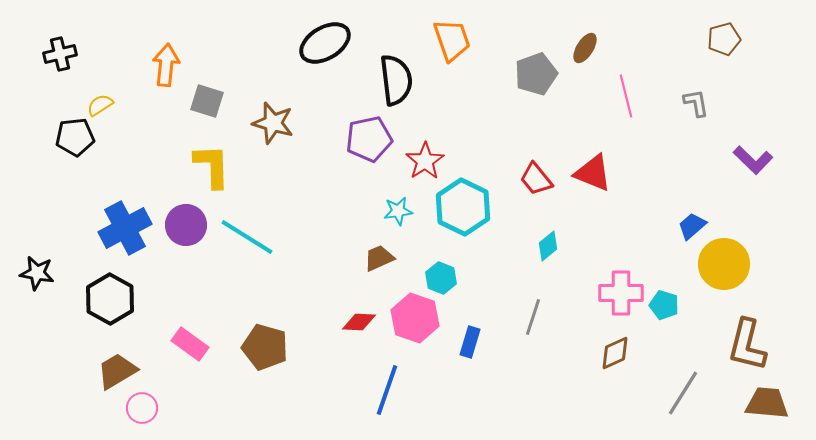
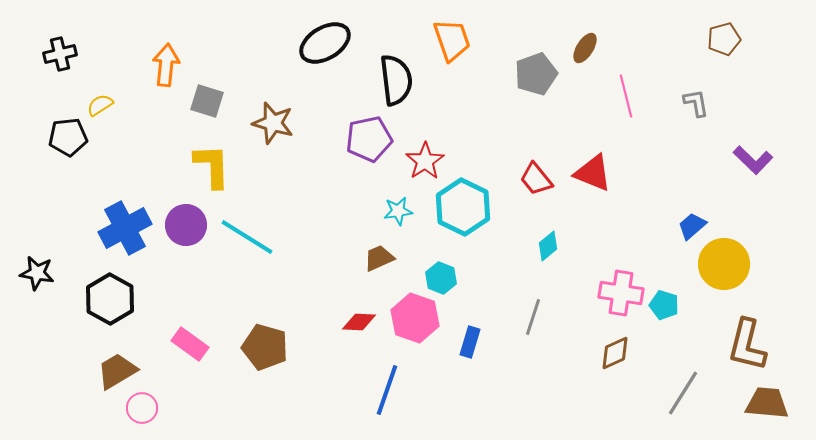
black pentagon at (75, 137): moved 7 px left
pink cross at (621, 293): rotated 9 degrees clockwise
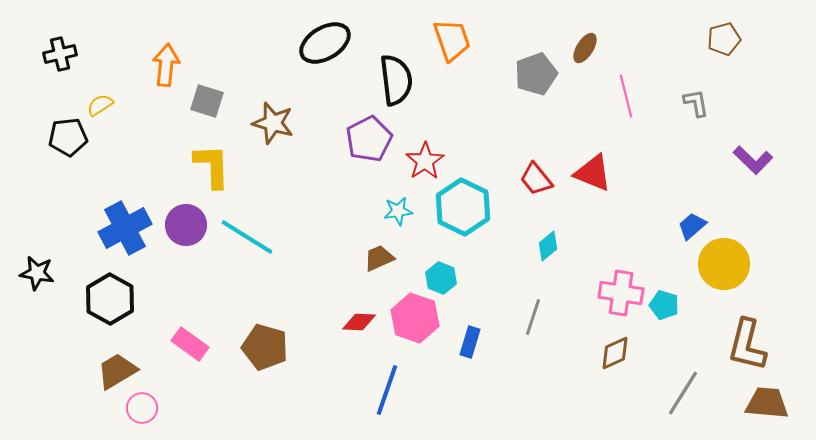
purple pentagon at (369, 139): rotated 15 degrees counterclockwise
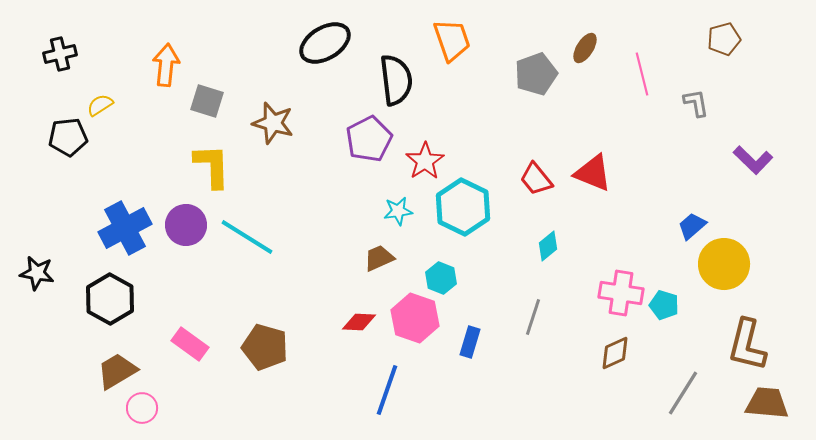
pink line at (626, 96): moved 16 px right, 22 px up
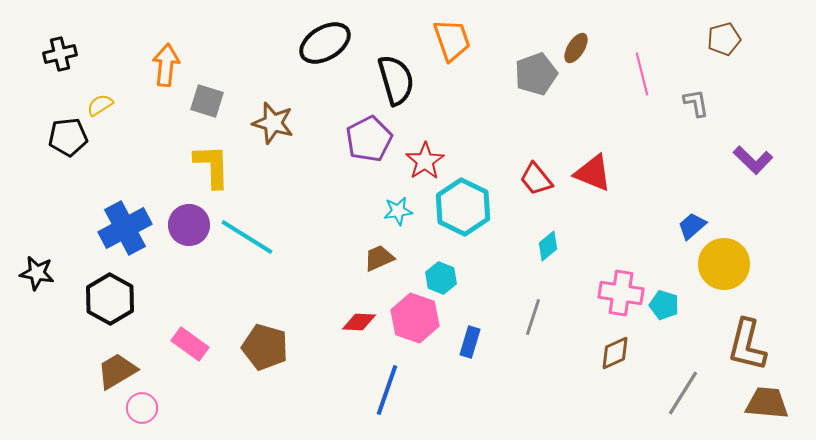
brown ellipse at (585, 48): moved 9 px left
black semicircle at (396, 80): rotated 9 degrees counterclockwise
purple circle at (186, 225): moved 3 px right
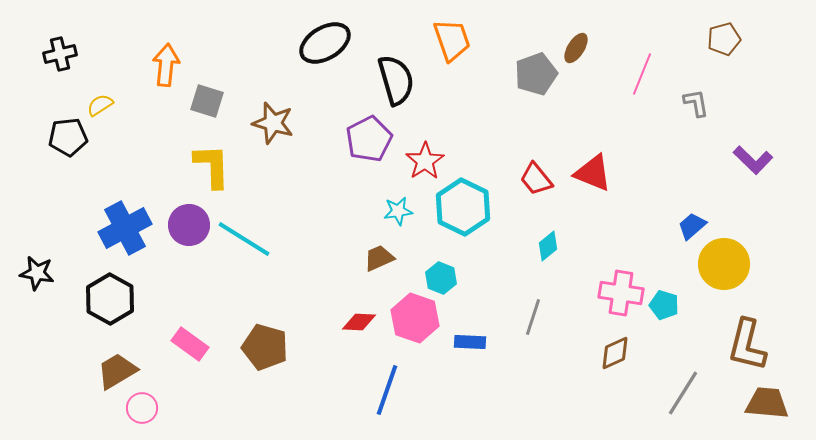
pink line at (642, 74): rotated 36 degrees clockwise
cyan line at (247, 237): moved 3 px left, 2 px down
blue rectangle at (470, 342): rotated 76 degrees clockwise
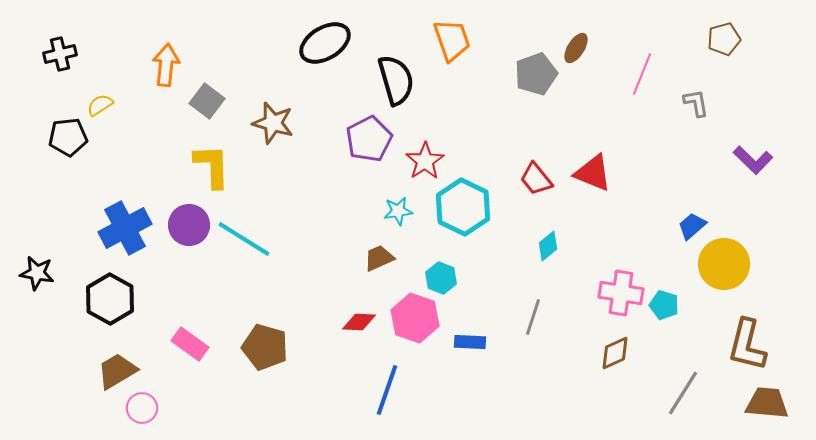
gray square at (207, 101): rotated 20 degrees clockwise
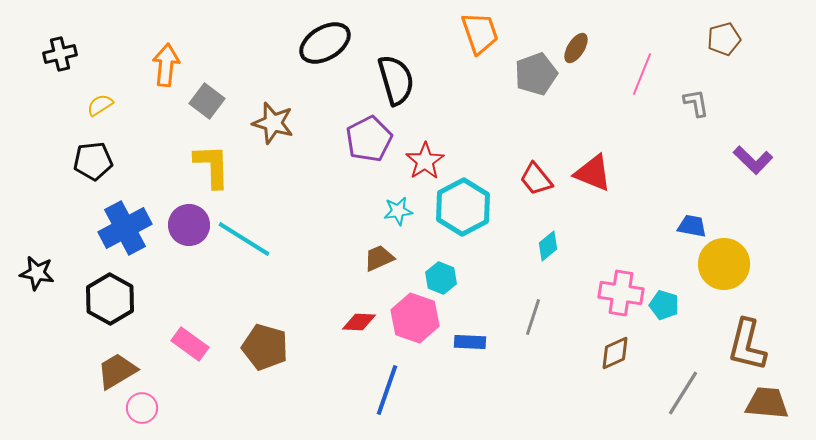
orange trapezoid at (452, 40): moved 28 px right, 7 px up
black pentagon at (68, 137): moved 25 px right, 24 px down
cyan hexagon at (463, 207): rotated 6 degrees clockwise
blue trapezoid at (692, 226): rotated 52 degrees clockwise
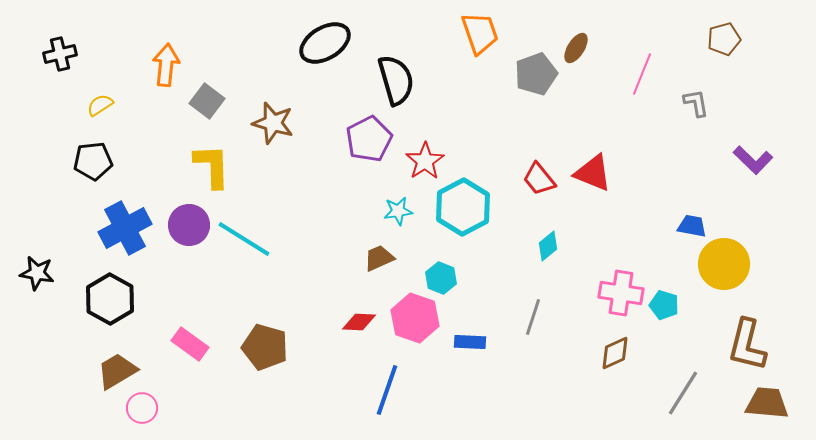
red trapezoid at (536, 179): moved 3 px right
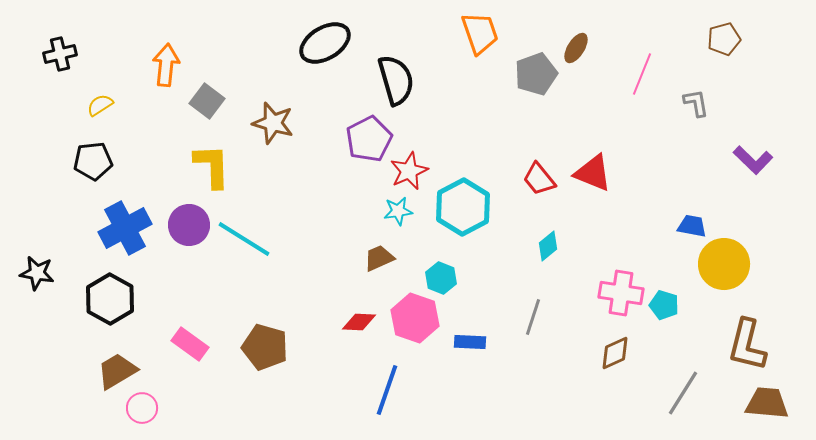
red star at (425, 161): moved 16 px left, 10 px down; rotated 9 degrees clockwise
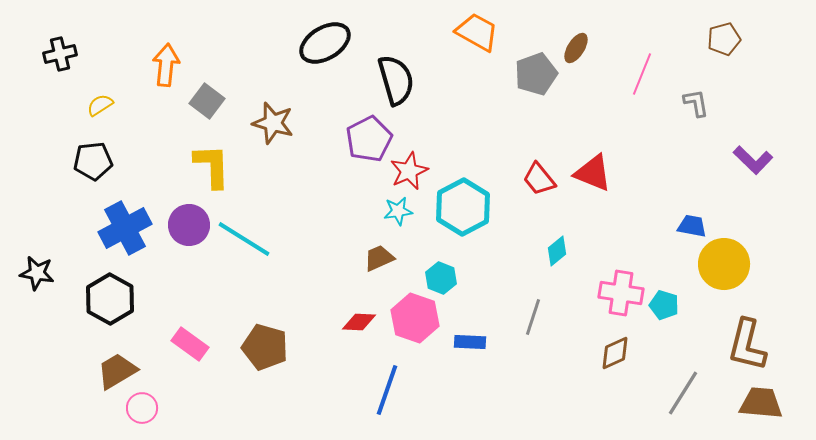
orange trapezoid at (480, 33): moved 3 px left, 1 px up; rotated 42 degrees counterclockwise
cyan diamond at (548, 246): moved 9 px right, 5 px down
brown trapezoid at (767, 403): moved 6 px left
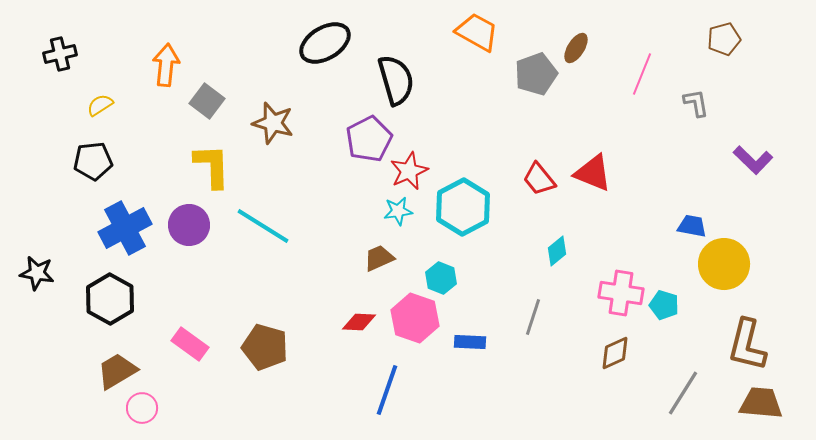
cyan line at (244, 239): moved 19 px right, 13 px up
